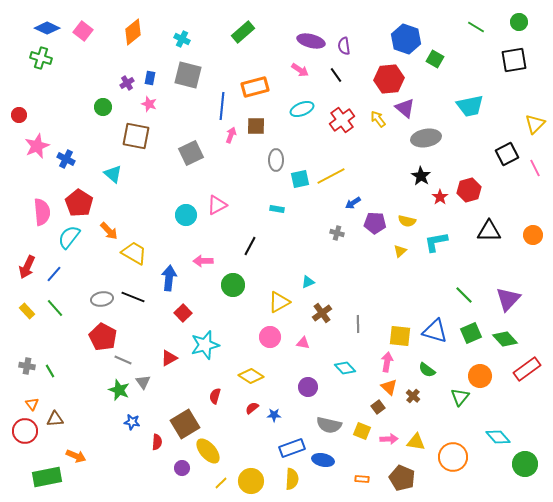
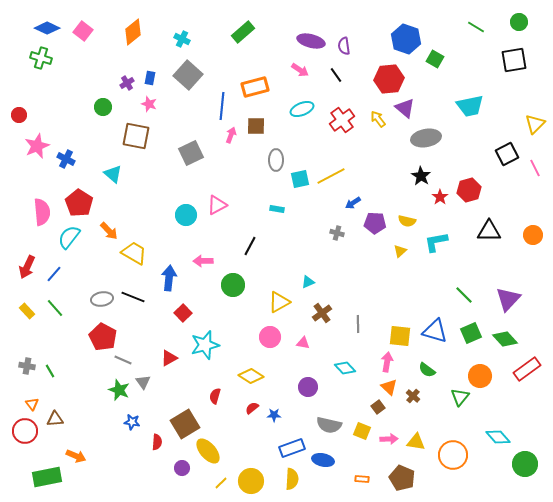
gray square at (188, 75): rotated 28 degrees clockwise
orange circle at (453, 457): moved 2 px up
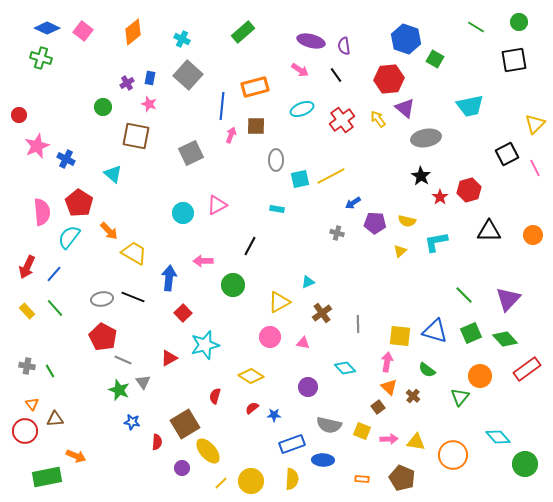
cyan circle at (186, 215): moved 3 px left, 2 px up
blue rectangle at (292, 448): moved 4 px up
blue ellipse at (323, 460): rotated 10 degrees counterclockwise
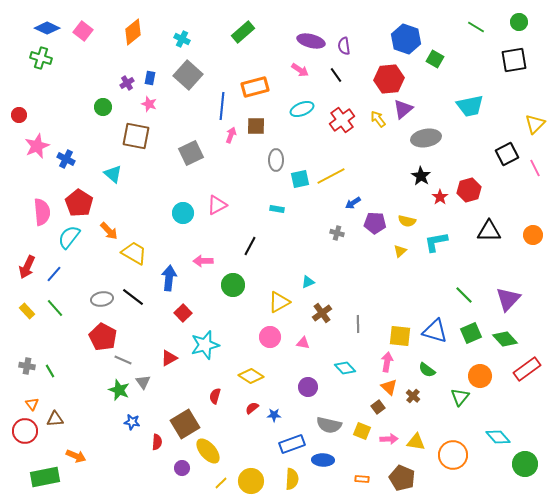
purple triangle at (405, 108): moved 2 px left, 1 px down; rotated 40 degrees clockwise
black line at (133, 297): rotated 15 degrees clockwise
green rectangle at (47, 477): moved 2 px left
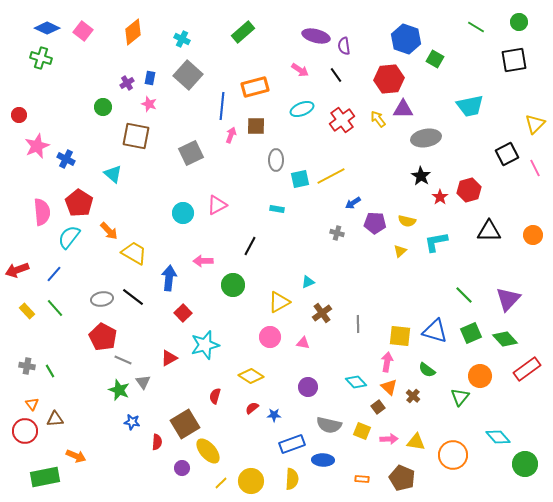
purple ellipse at (311, 41): moved 5 px right, 5 px up
purple triangle at (403, 109): rotated 40 degrees clockwise
red arrow at (27, 267): moved 10 px left, 3 px down; rotated 45 degrees clockwise
cyan diamond at (345, 368): moved 11 px right, 14 px down
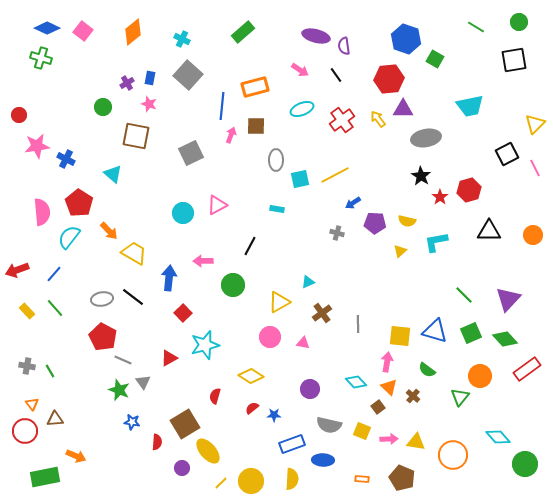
pink star at (37, 146): rotated 15 degrees clockwise
yellow line at (331, 176): moved 4 px right, 1 px up
purple circle at (308, 387): moved 2 px right, 2 px down
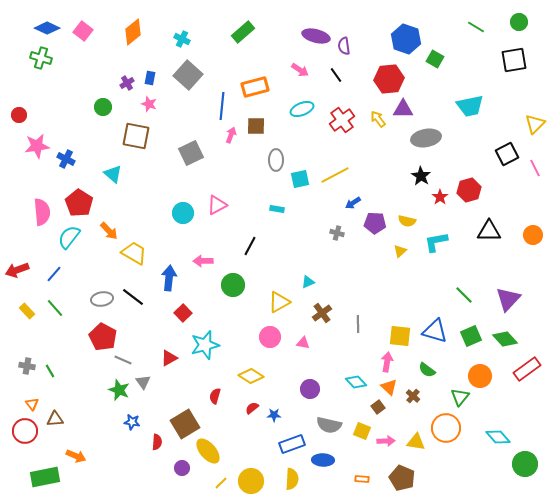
green square at (471, 333): moved 3 px down
pink arrow at (389, 439): moved 3 px left, 2 px down
orange circle at (453, 455): moved 7 px left, 27 px up
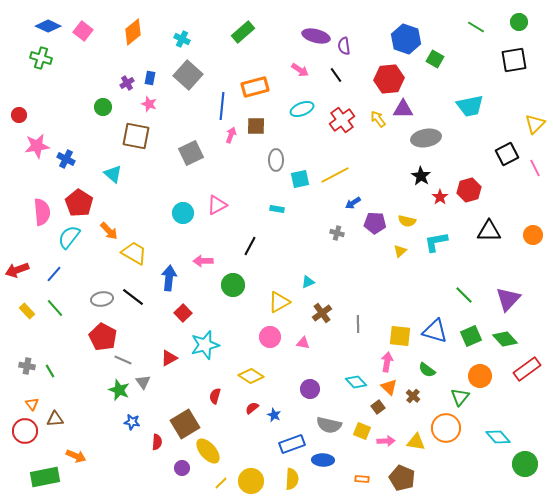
blue diamond at (47, 28): moved 1 px right, 2 px up
blue star at (274, 415): rotated 24 degrees clockwise
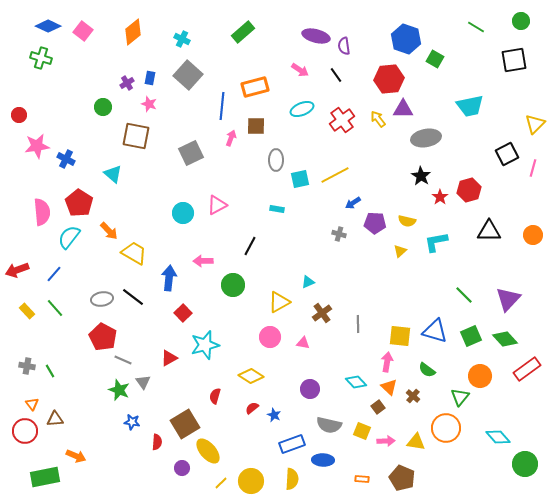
green circle at (519, 22): moved 2 px right, 1 px up
pink arrow at (231, 135): moved 3 px down
pink line at (535, 168): moved 2 px left; rotated 42 degrees clockwise
gray cross at (337, 233): moved 2 px right, 1 px down
